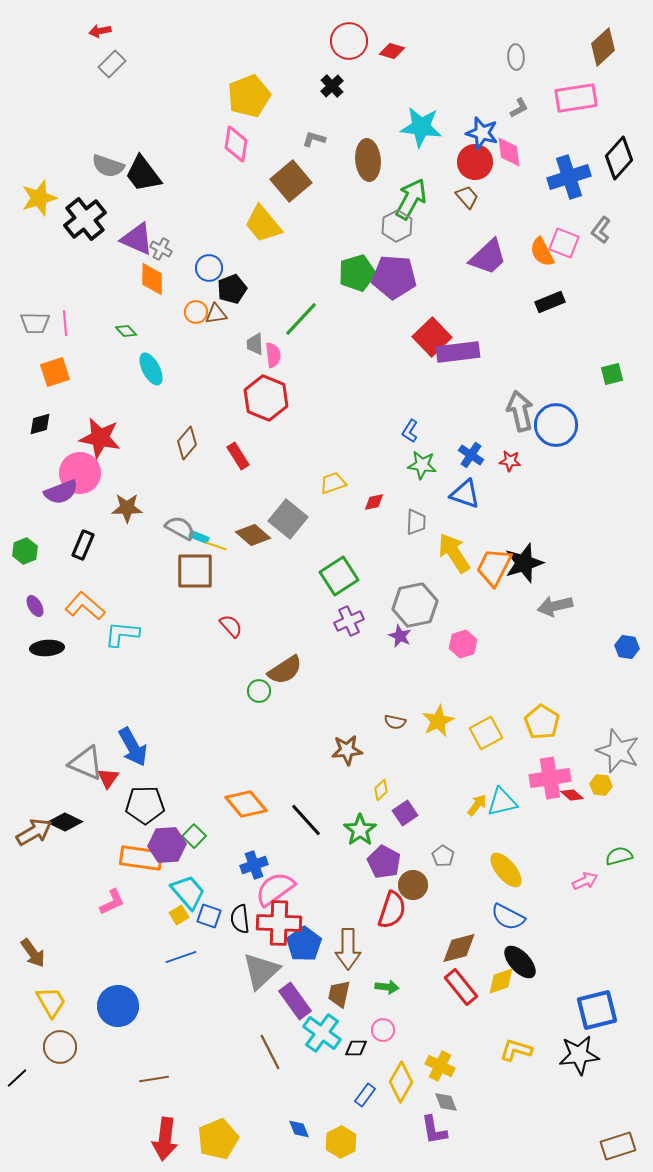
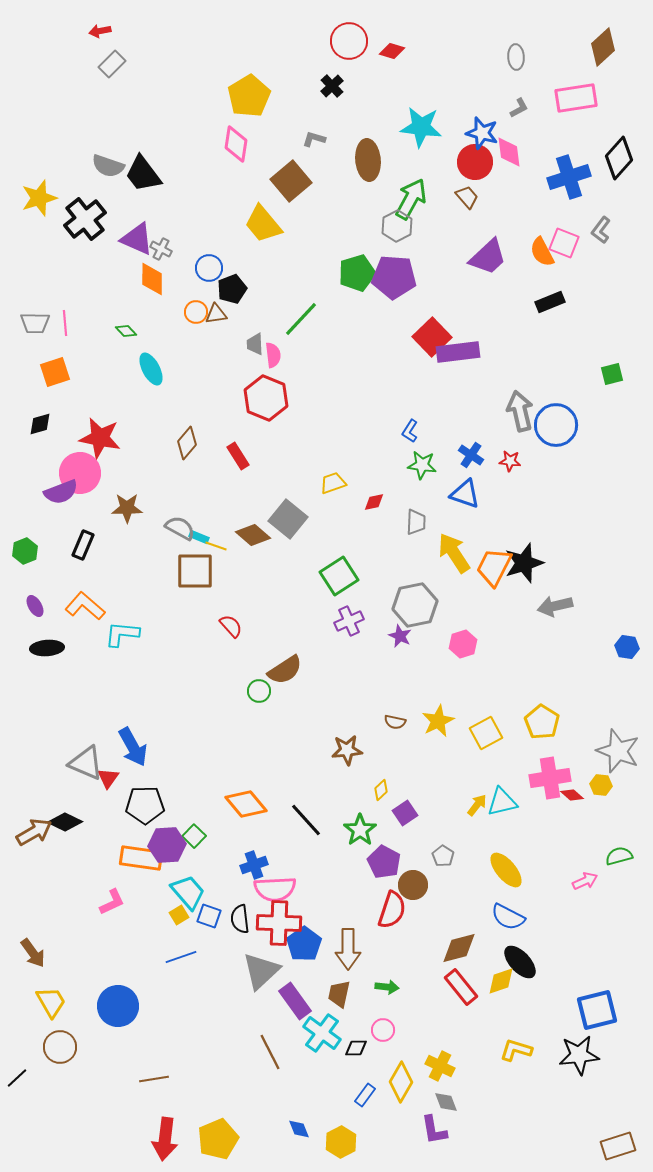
yellow pentagon at (249, 96): rotated 9 degrees counterclockwise
pink semicircle at (275, 889): rotated 147 degrees counterclockwise
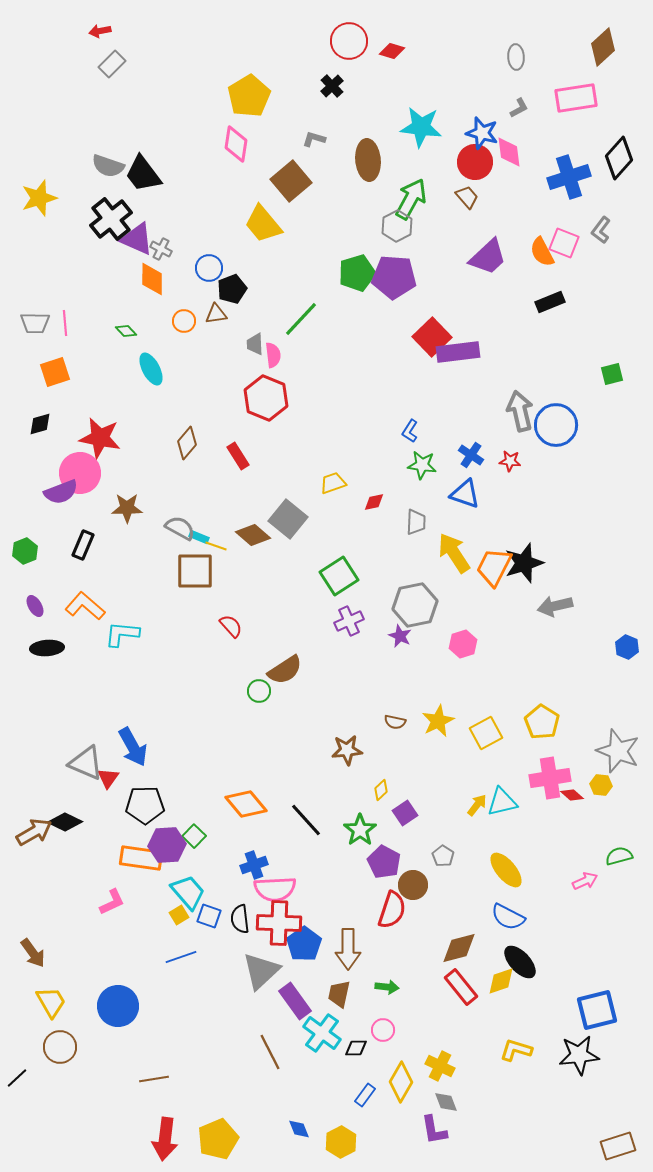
black cross at (85, 219): moved 26 px right
orange circle at (196, 312): moved 12 px left, 9 px down
blue hexagon at (627, 647): rotated 15 degrees clockwise
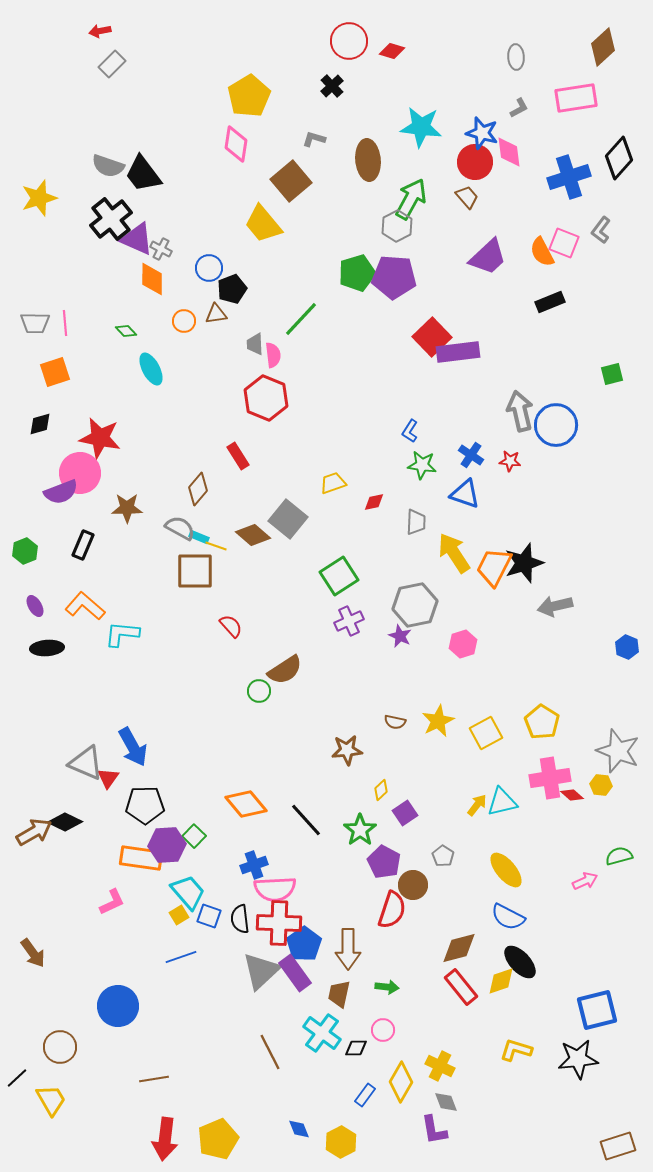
brown diamond at (187, 443): moved 11 px right, 46 px down
purple rectangle at (295, 1001): moved 28 px up
yellow trapezoid at (51, 1002): moved 98 px down
black star at (579, 1055): moved 1 px left, 4 px down
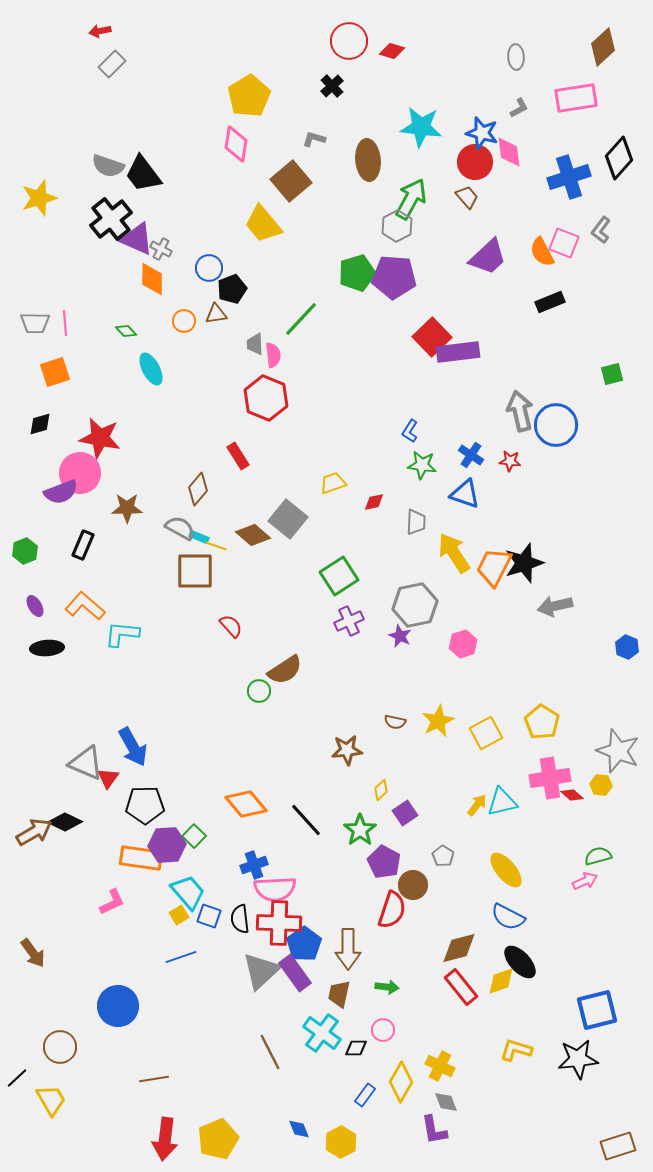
green semicircle at (619, 856): moved 21 px left
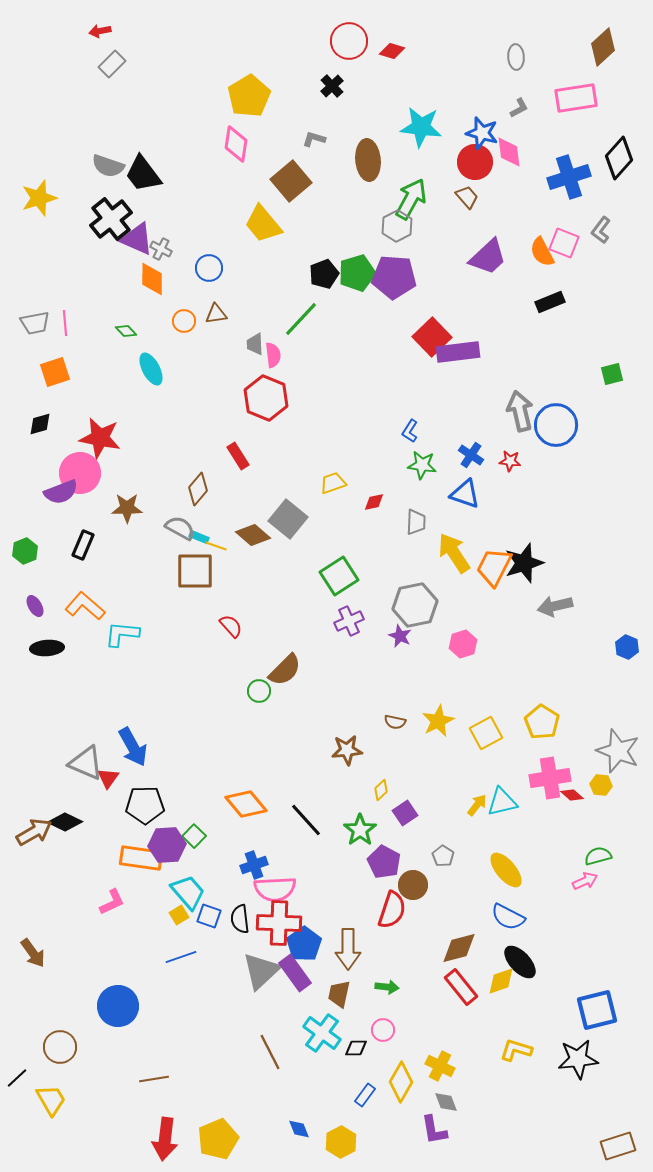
black pentagon at (232, 289): moved 92 px right, 15 px up
gray trapezoid at (35, 323): rotated 12 degrees counterclockwise
brown semicircle at (285, 670): rotated 12 degrees counterclockwise
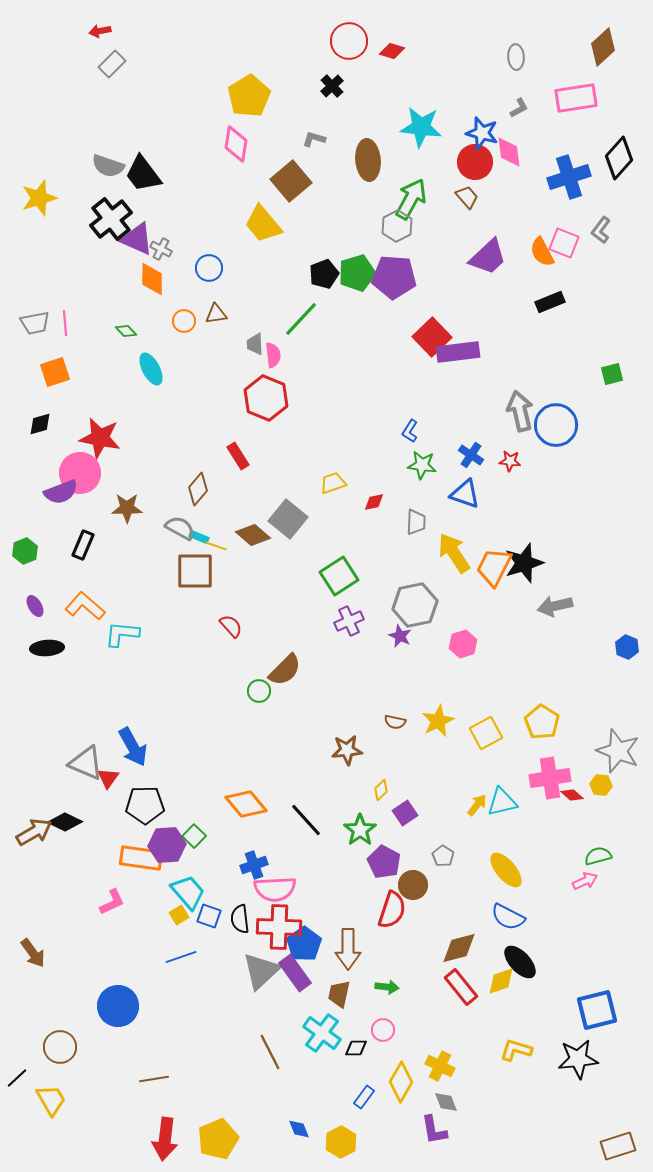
red cross at (279, 923): moved 4 px down
blue rectangle at (365, 1095): moved 1 px left, 2 px down
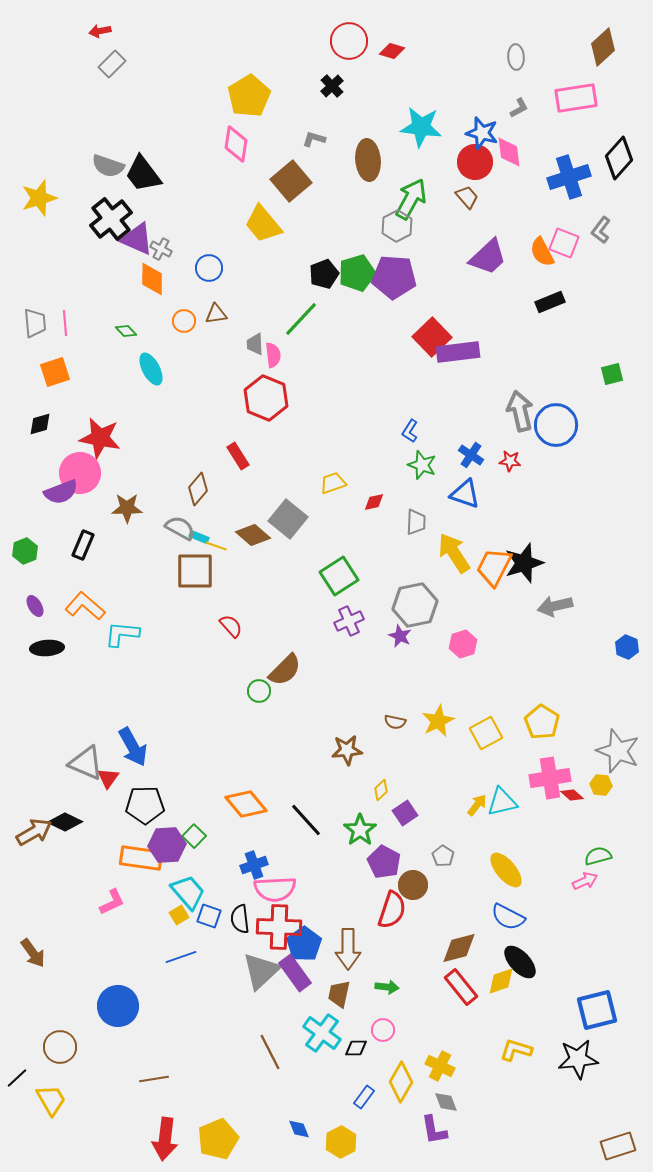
gray trapezoid at (35, 323): rotated 84 degrees counterclockwise
green star at (422, 465): rotated 12 degrees clockwise
